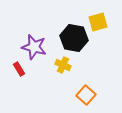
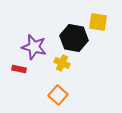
yellow square: rotated 24 degrees clockwise
yellow cross: moved 1 px left, 2 px up
red rectangle: rotated 48 degrees counterclockwise
orange square: moved 28 px left
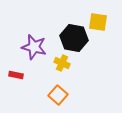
red rectangle: moved 3 px left, 6 px down
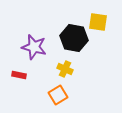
yellow cross: moved 3 px right, 6 px down
red rectangle: moved 3 px right
orange square: rotated 18 degrees clockwise
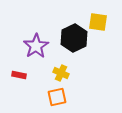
black hexagon: rotated 24 degrees clockwise
purple star: moved 2 px right, 1 px up; rotated 25 degrees clockwise
yellow cross: moved 4 px left, 4 px down
orange square: moved 1 px left, 2 px down; rotated 18 degrees clockwise
